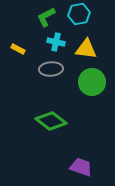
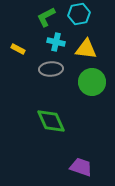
green diamond: rotated 28 degrees clockwise
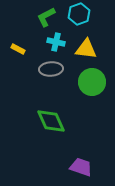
cyan hexagon: rotated 10 degrees counterclockwise
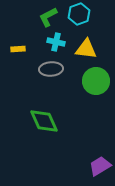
green L-shape: moved 2 px right
yellow rectangle: rotated 32 degrees counterclockwise
green circle: moved 4 px right, 1 px up
green diamond: moved 7 px left
purple trapezoid: moved 19 px right, 1 px up; rotated 50 degrees counterclockwise
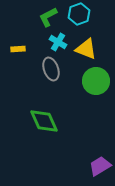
cyan cross: moved 2 px right; rotated 18 degrees clockwise
yellow triangle: rotated 15 degrees clockwise
gray ellipse: rotated 75 degrees clockwise
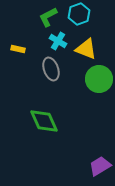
cyan cross: moved 1 px up
yellow rectangle: rotated 16 degrees clockwise
green circle: moved 3 px right, 2 px up
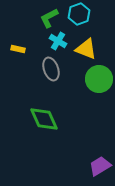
green L-shape: moved 1 px right, 1 px down
green diamond: moved 2 px up
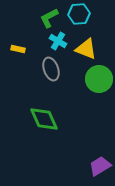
cyan hexagon: rotated 15 degrees clockwise
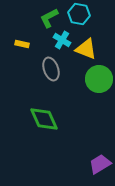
cyan hexagon: rotated 15 degrees clockwise
cyan cross: moved 4 px right, 1 px up
yellow rectangle: moved 4 px right, 5 px up
purple trapezoid: moved 2 px up
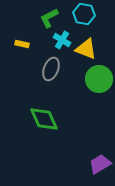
cyan hexagon: moved 5 px right
gray ellipse: rotated 40 degrees clockwise
